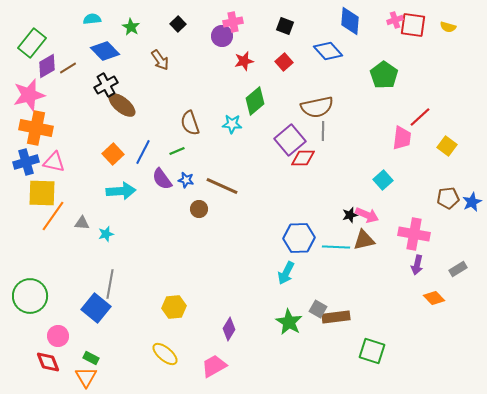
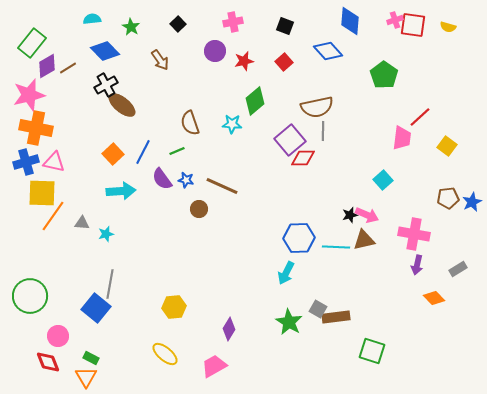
purple circle at (222, 36): moved 7 px left, 15 px down
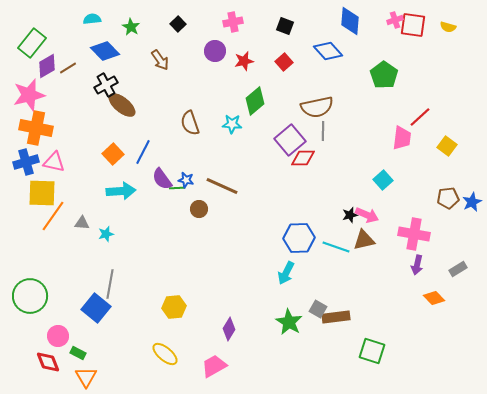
green line at (177, 151): moved 37 px down; rotated 21 degrees clockwise
cyan line at (336, 247): rotated 16 degrees clockwise
green rectangle at (91, 358): moved 13 px left, 5 px up
